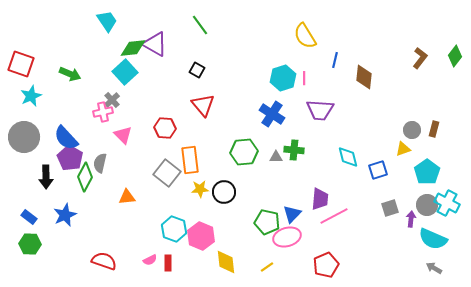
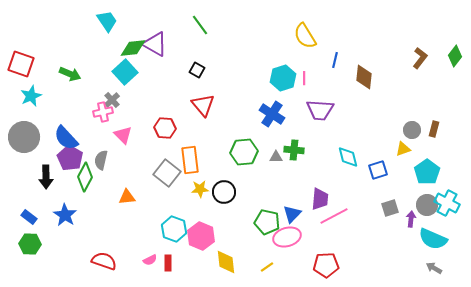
gray semicircle at (100, 163): moved 1 px right, 3 px up
blue star at (65, 215): rotated 15 degrees counterclockwise
red pentagon at (326, 265): rotated 20 degrees clockwise
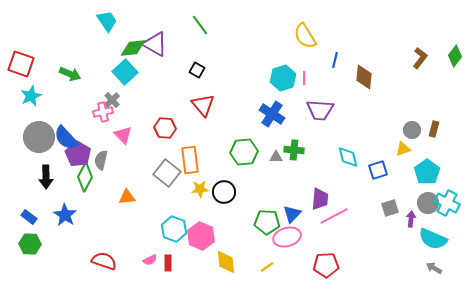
gray circle at (24, 137): moved 15 px right
purple pentagon at (70, 158): moved 8 px right, 4 px up
gray circle at (427, 205): moved 1 px right, 2 px up
green pentagon at (267, 222): rotated 10 degrees counterclockwise
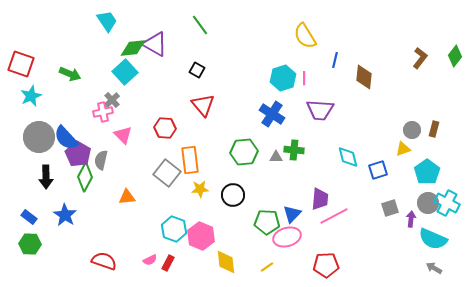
black circle at (224, 192): moved 9 px right, 3 px down
red rectangle at (168, 263): rotated 28 degrees clockwise
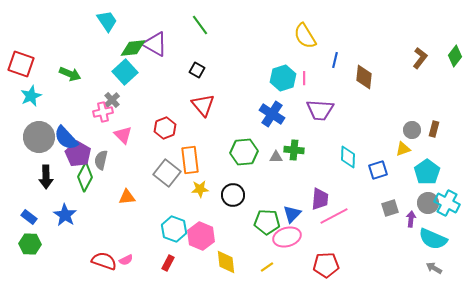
red hexagon at (165, 128): rotated 25 degrees counterclockwise
cyan diamond at (348, 157): rotated 15 degrees clockwise
pink semicircle at (150, 260): moved 24 px left
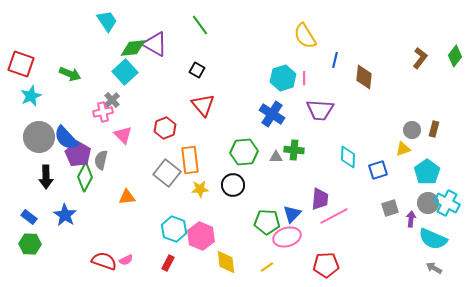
black circle at (233, 195): moved 10 px up
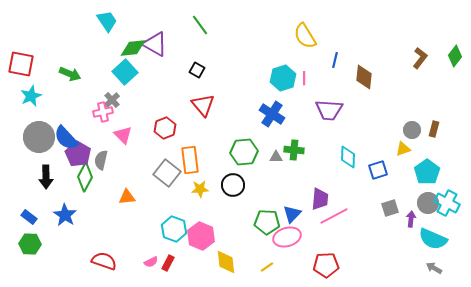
red square at (21, 64): rotated 8 degrees counterclockwise
purple trapezoid at (320, 110): moved 9 px right
pink semicircle at (126, 260): moved 25 px right, 2 px down
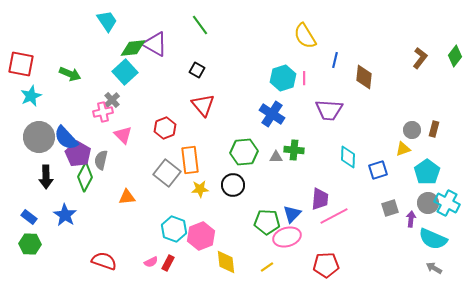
pink hexagon at (201, 236): rotated 16 degrees clockwise
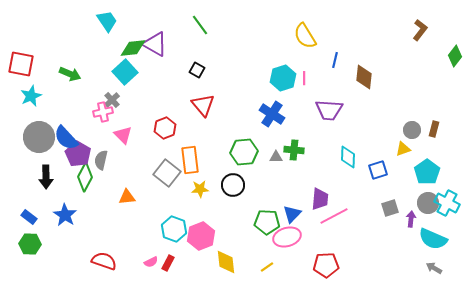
brown L-shape at (420, 58): moved 28 px up
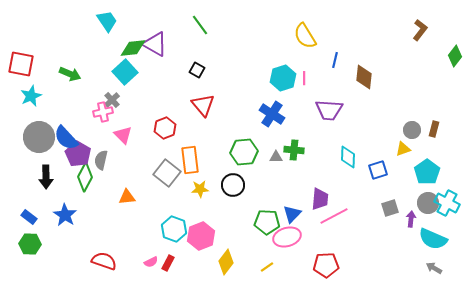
yellow diamond at (226, 262): rotated 45 degrees clockwise
